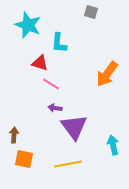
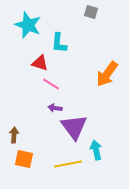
cyan arrow: moved 17 px left, 5 px down
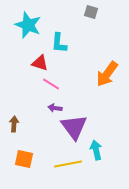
brown arrow: moved 11 px up
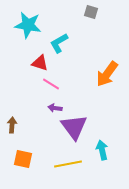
cyan star: rotated 12 degrees counterclockwise
cyan L-shape: rotated 55 degrees clockwise
brown arrow: moved 2 px left, 1 px down
cyan arrow: moved 6 px right
orange square: moved 1 px left
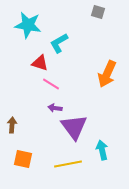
gray square: moved 7 px right
orange arrow: rotated 12 degrees counterclockwise
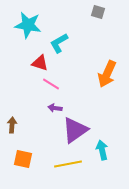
purple triangle: moved 1 px right, 3 px down; rotated 32 degrees clockwise
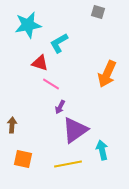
cyan star: rotated 20 degrees counterclockwise
purple arrow: moved 5 px right, 1 px up; rotated 72 degrees counterclockwise
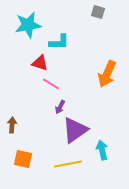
cyan L-shape: moved 1 px up; rotated 150 degrees counterclockwise
